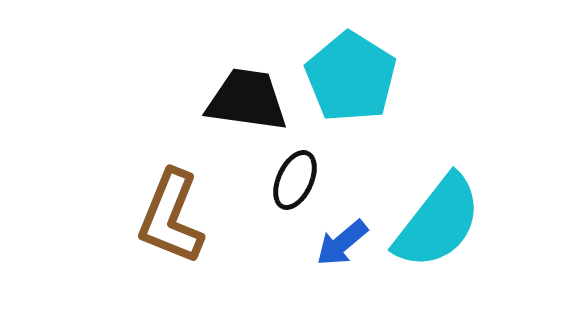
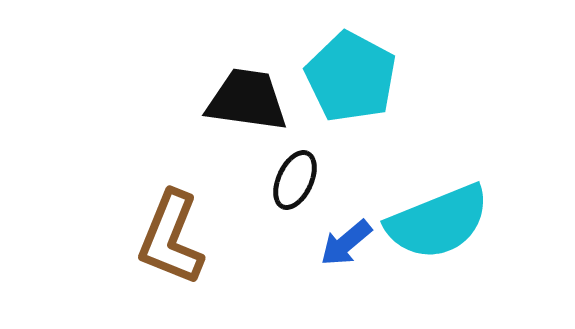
cyan pentagon: rotated 4 degrees counterclockwise
brown L-shape: moved 21 px down
cyan semicircle: rotated 30 degrees clockwise
blue arrow: moved 4 px right
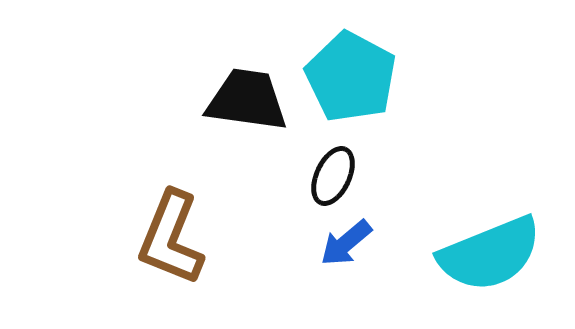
black ellipse: moved 38 px right, 4 px up
cyan semicircle: moved 52 px right, 32 px down
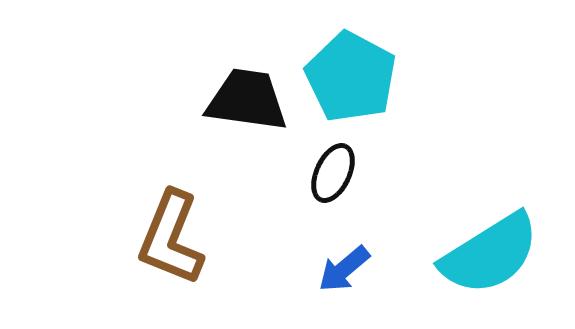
black ellipse: moved 3 px up
blue arrow: moved 2 px left, 26 px down
cyan semicircle: rotated 10 degrees counterclockwise
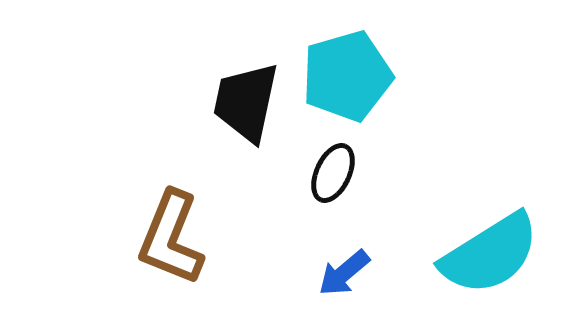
cyan pentagon: moved 4 px left, 1 px up; rotated 28 degrees clockwise
black trapezoid: moved 1 px left, 2 px down; rotated 86 degrees counterclockwise
blue arrow: moved 4 px down
